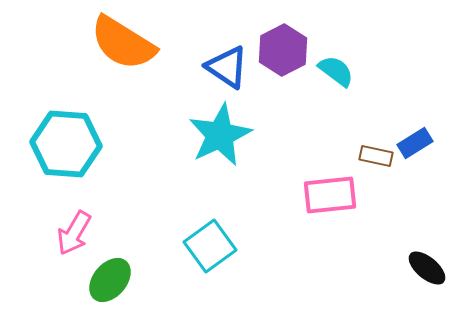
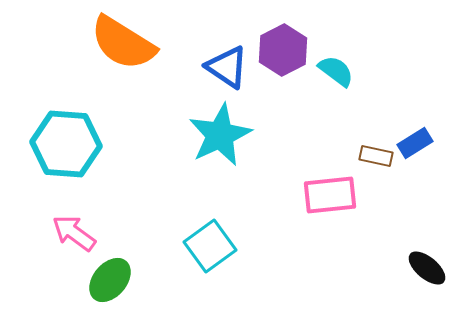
pink arrow: rotated 96 degrees clockwise
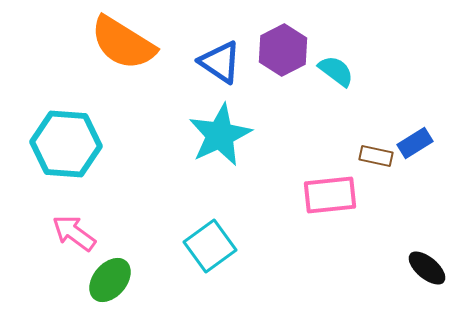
blue triangle: moved 7 px left, 5 px up
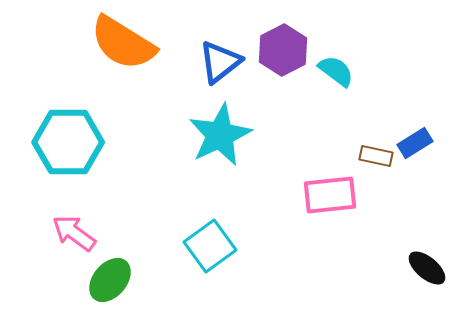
blue triangle: rotated 48 degrees clockwise
cyan hexagon: moved 2 px right, 2 px up; rotated 4 degrees counterclockwise
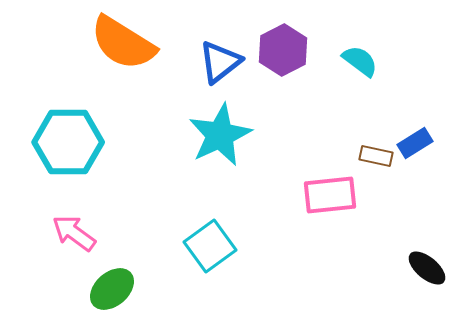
cyan semicircle: moved 24 px right, 10 px up
green ellipse: moved 2 px right, 9 px down; rotated 9 degrees clockwise
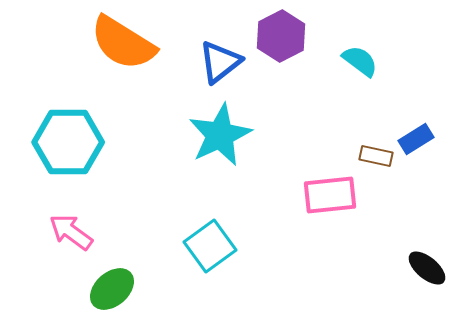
purple hexagon: moved 2 px left, 14 px up
blue rectangle: moved 1 px right, 4 px up
pink arrow: moved 3 px left, 1 px up
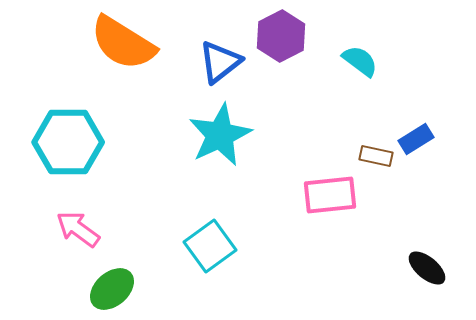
pink arrow: moved 7 px right, 3 px up
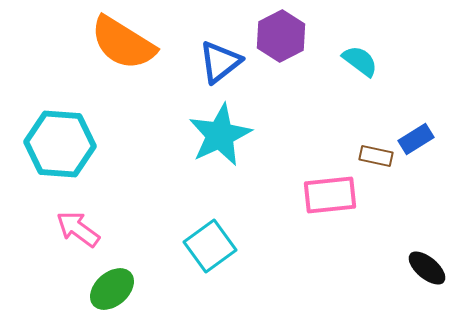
cyan hexagon: moved 8 px left, 2 px down; rotated 4 degrees clockwise
